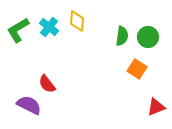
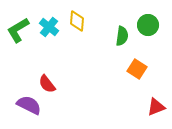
green circle: moved 12 px up
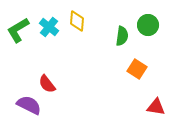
red triangle: rotated 30 degrees clockwise
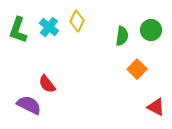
yellow diamond: rotated 20 degrees clockwise
green circle: moved 3 px right, 5 px down
green L-shape: rotated 40 degrees counterclockwise
orange square: rotated 12 degrees clockwise
red triangle: rotated 18 degrees clockwise
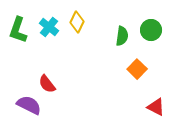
yellow diamond: moved 1 px down
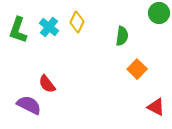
green circle: moved 8 px right, 17 px up
